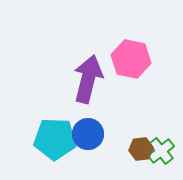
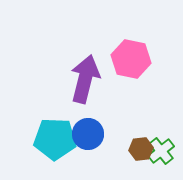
purple arrow: moved 3 px left
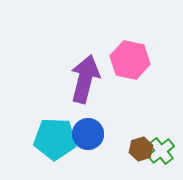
pink hexagon: moved 1 px left, 1 px down
brown hexagon: rotated 10 degrees counterclockwise
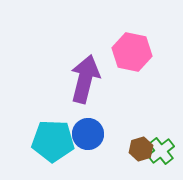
pink hexagon: moved 2 px right, 8 px up
cyan pentagon: moved 2 px left, 2 px down
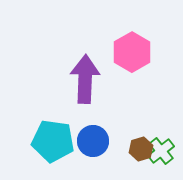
pink hexagon: rotated 18 degrees clockwise
purple arrow: rotated 12 degrees counterclockwise
blue circle: moved 5 px right, 7 px down
cyan pentagon: rotated 6 degrees clockwise
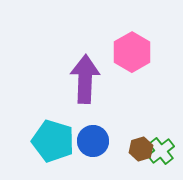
cyan pentagon: rotated 9 degrees clockwise
